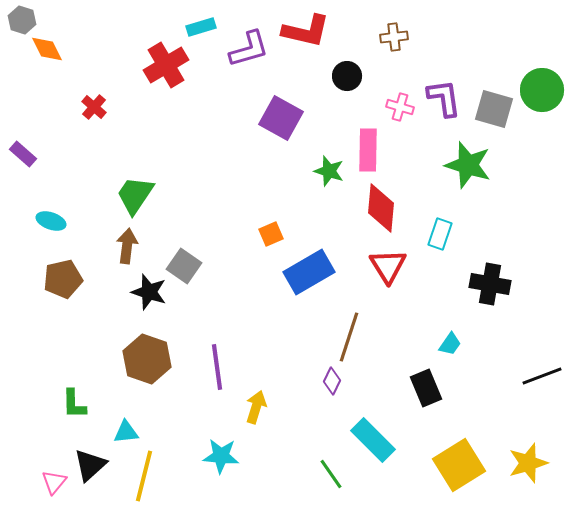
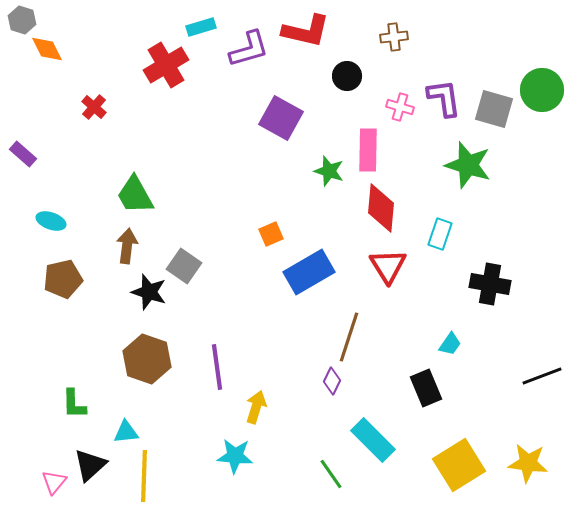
green trapezoid at (135, 195): rotated 63 degrees counterclockwise
cyan star at (221, 456): moved 14 px right
yellow star at (528, 463): rotated 24 degrees clockwise
yellow line at (144, 476): rotated 12 degrees counterclockwise
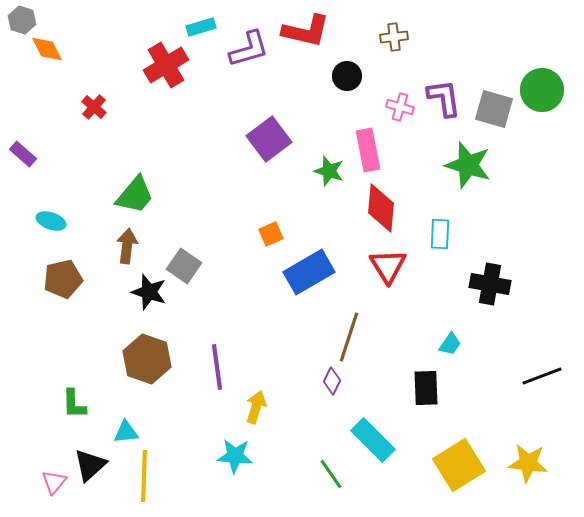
purple square at (281, 118): moved 12 px left, 21 px down; rotated 24 degrees clockwise
pink rectangle at (368, 150): rotated 12 degrees counterclockwise
green trapezoid at (135, 195): rotated 111 degrees counterclockwise
cyan rectangle at (440, 234): rotated 16 degrees counterclockwise
black rectangle at (426, 388): rotated 21 degrees clockwise
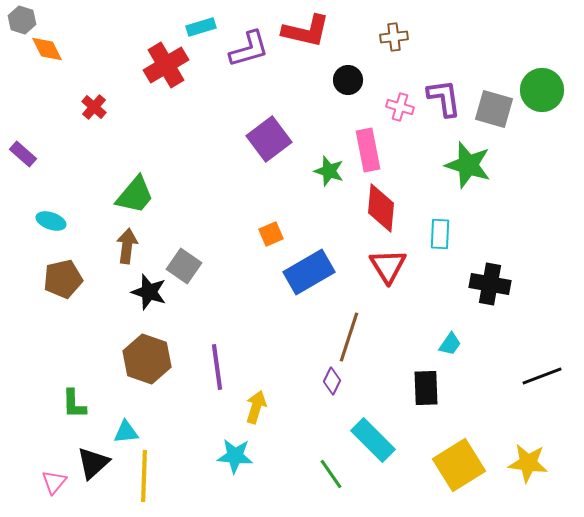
black circle at (347, 76): moved 1 px right, 4 px down
black triangle at (90, 465): moved 3 px right, 2 px up
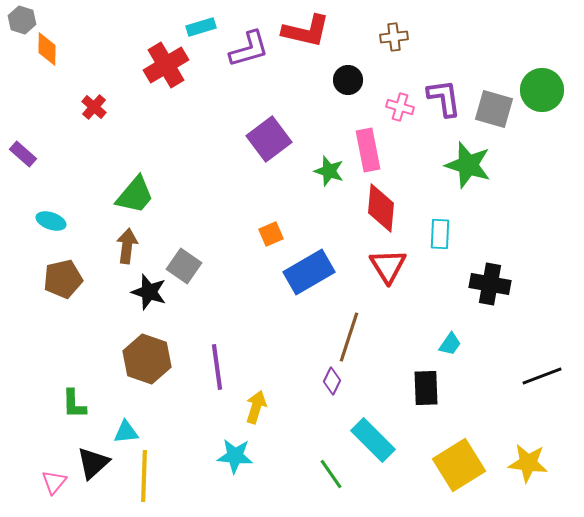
orange diamond at (47, 49): rotated 28 degrees clockwise
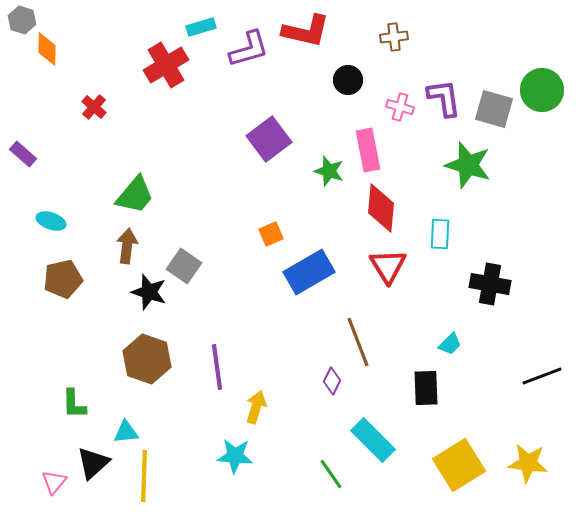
brown line at (349, 337): moved 9 px right, 5 px down; rotated 39 degrees counterclockwise
cyan trapezoid at (450, 344): rotated 10 degrees clockwise
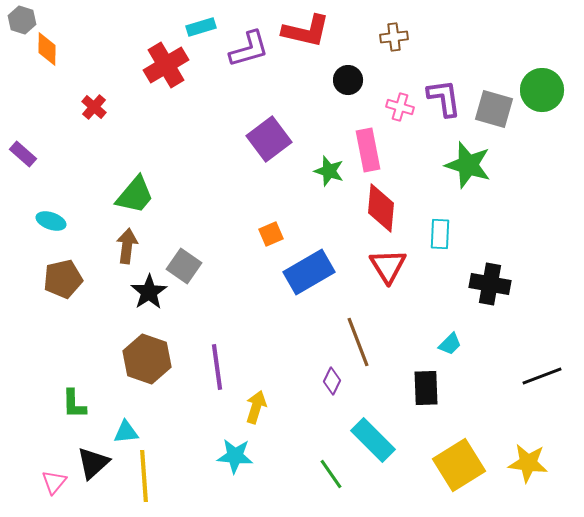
black star at (149, 292): rotated 21 degrees clockwise
yellow line at (144, 476): rotated 6 degrees counterclockwise
